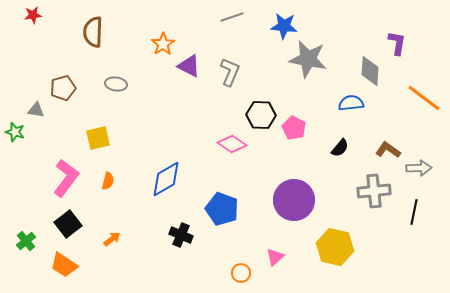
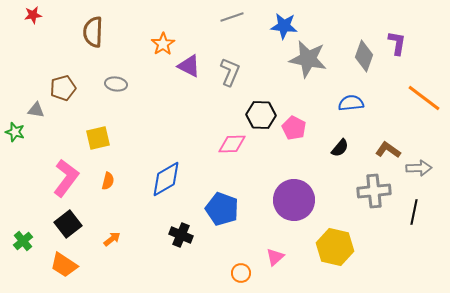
gray diamond: moved 6 px left, 15 px up; rotated 16 degrees clockwise
pink diamond: rotated 36 degrees counterclockwise
green cross: moved 3 px left
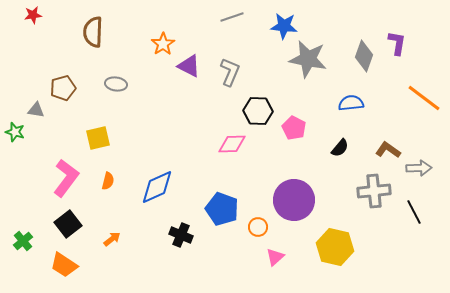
black hexagon: moved 3 px left, 4 px up
blue diamond: moved 9 px left, 8 px down; rotated 6 degrees clockwise
black line: rotated 40 degrees counterclockwise
orange circle: moved 17 px right, 46 px up
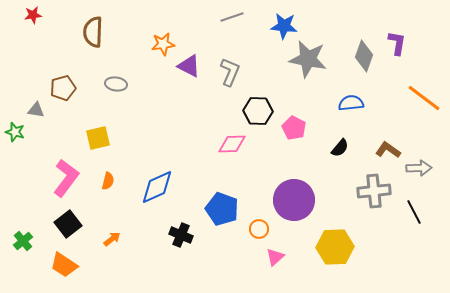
orange star: rotated 25 degrees clockwise
orange circle: moved 1 px right, 2 px down
yellow hexagon: rotated 15 degrees counterclockwise
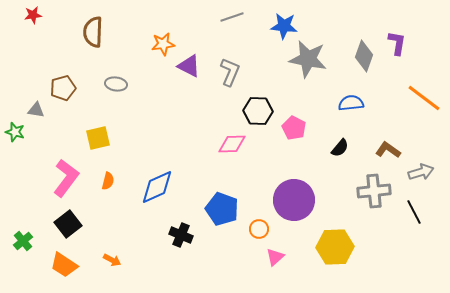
gray arrow: moved 2 px right, 4 px down; rotated 15 degrees counterclockwise
orange arrow: moved 21 px down; rotated 66 degrees clockwise
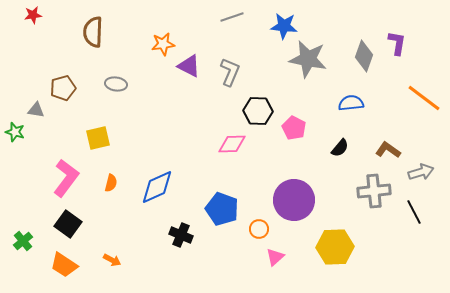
orange semicircle: moved 3 px right, 2 px down
black square: rotated 16 degrees counterclockwise
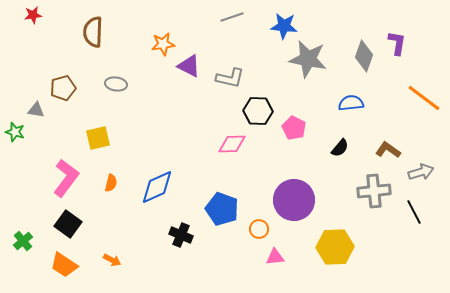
gray L-shape: moved 6 px down; rotated 80 degrees clockwise
pink triangle: rotated 36 degrees clockwise
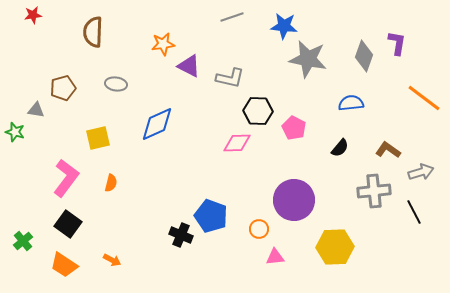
pink diamond: moved 5 px right, 1 px up
blue diamond: moved 63 px up
blue pentagon: moved 11 px left, 7 px down
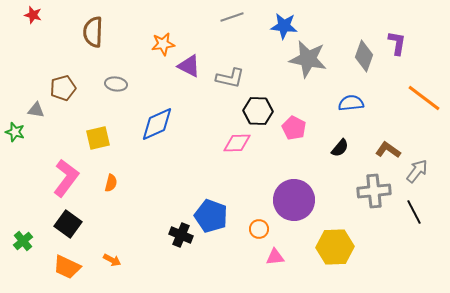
red star: rotated 24 degrees clockwise
gray arrow: moved 4 px left, 1 px up; rotated 35 degrees counterclockwise
orange trapezoid: moved 3 px right, 2 px down; rotated 8 degrees counterclockwise
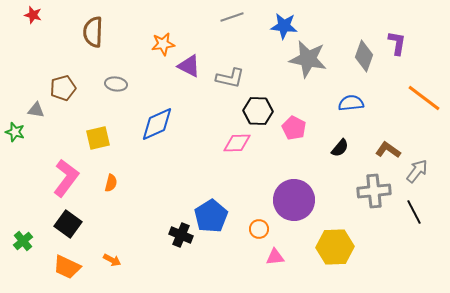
blue pentagon: rotated 20 degrees clockwise
